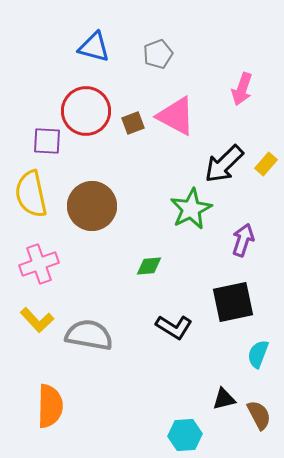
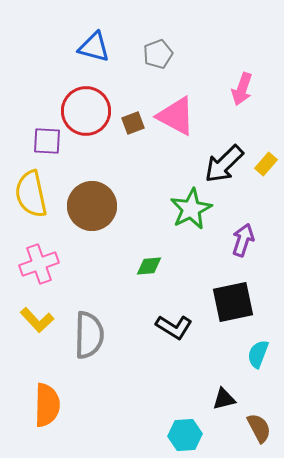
gray semicircle: rotated 81 degrees clockwise
orange semicircle: moved 3 px left, 1 px up
brown semicircle: moved 13 px down
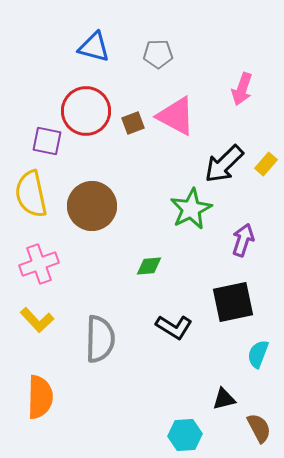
gray pentagon: rotated 20 degrees clockwise
purple square: rotated 8 degrees clockwise
gray semicircle: moved 11 px right, 4 px down
orange semicircle: moved 7 px left, 8 px up
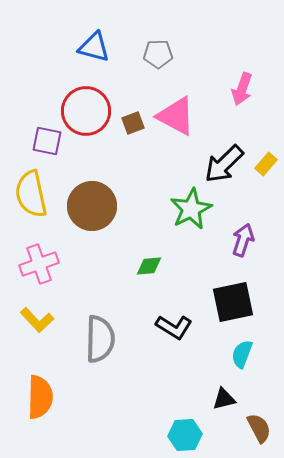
cyan semicircle: moved 16 px left
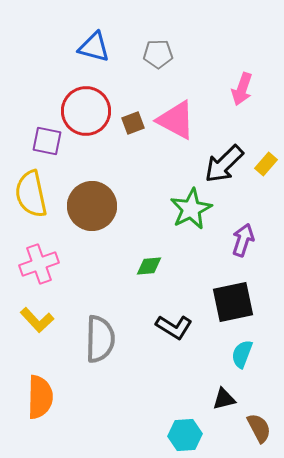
pink triangle: moved 4 px down
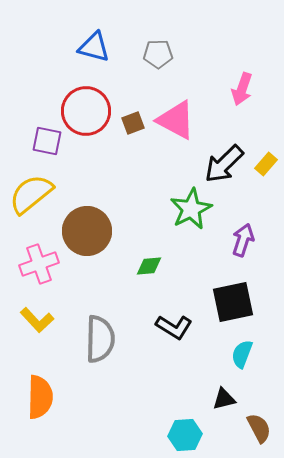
yellow semicircle: rotated 63 degrees clockwise
brown circle: moved 5 px left, 25 px down
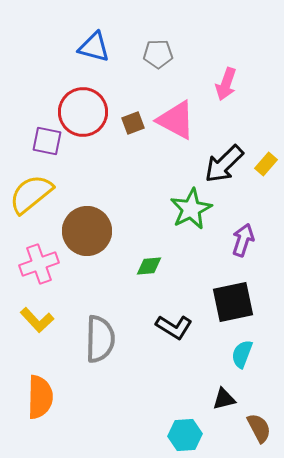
pink arrow: moved 16 px left, 5 px up
red circle: moved 3 px left, 1 px down
